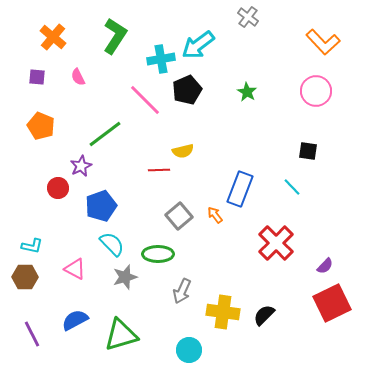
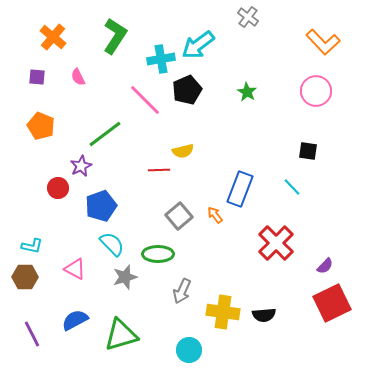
black semicircle: rotated 140 degrees counterclockwise
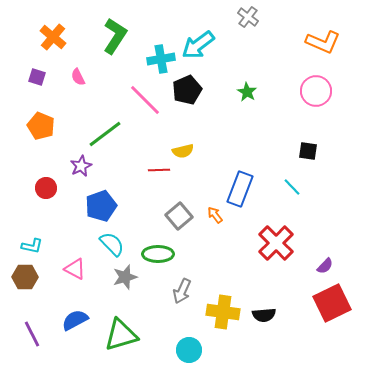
orange L-shape: rotated 24 degrees counterclockwise
purple square: rotated 12 degrees clockwise
red circle: moved 12 px left
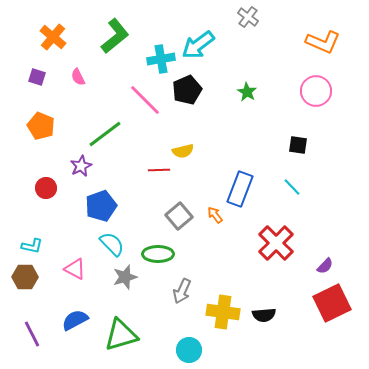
green L-shape: rotated 18 degrees clockwise
black square: moved 10 px left, 6 px up
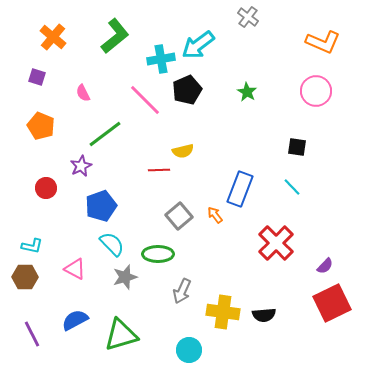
pink semicircle: moved 5 px right, 16 px down
black square: moved 1 px left, 2 px down
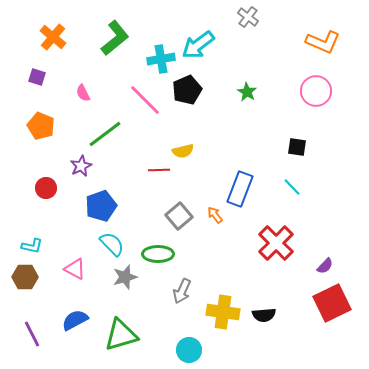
green L-shape: moved 2 px down
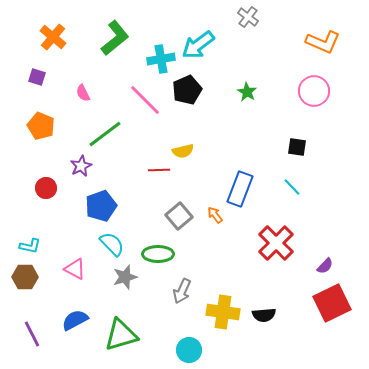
pink circle: moved 2 px left
cyan L-shape: moved 2 px left
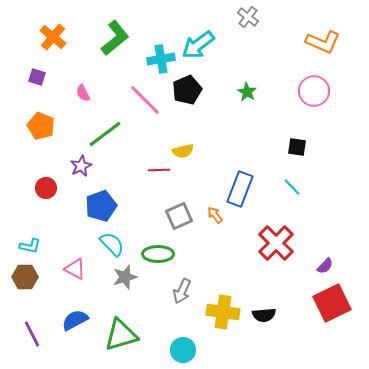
gray square: rotated 16 degrees clockwise
cyan circle: moved 6 px left
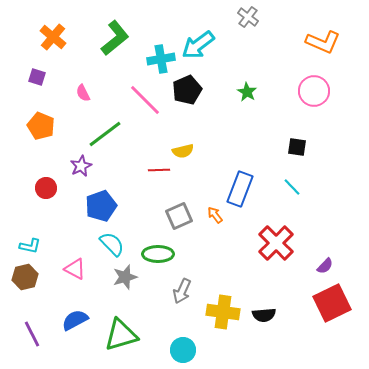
brown hexagon: rotated 15 degrees counterclockwise
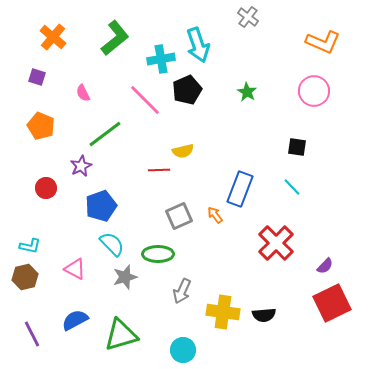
cyan arrow: rotated 72 degrees counterclockwise
